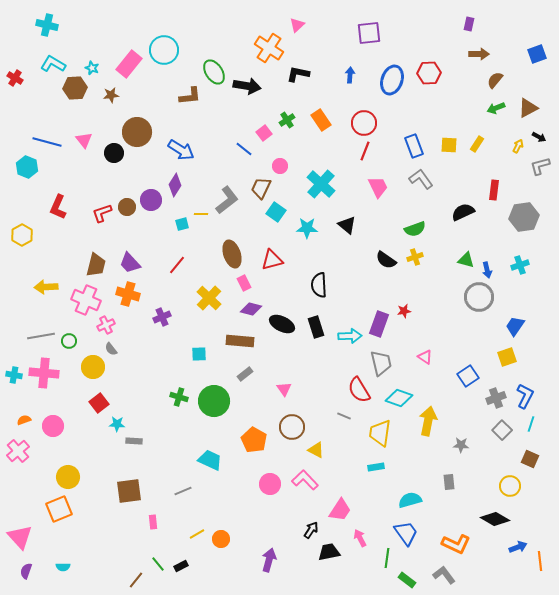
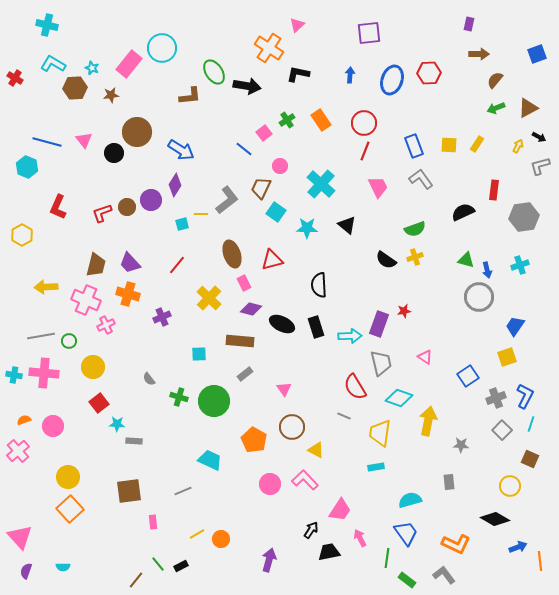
cyan circle at (164, 50): moved 2 px left, 2 px up
gray semicircle at (111, 349): moved 38 px right, 30 px down
red semicircle at (359, 390): moved 4 px left, 3 px up
orange square at (59, 509): moved 11 px right; rotated 20 degrees counterclockwise
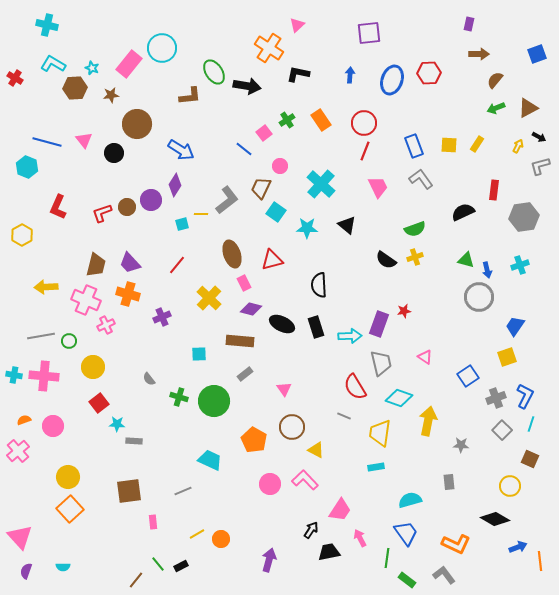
brown circle at (137, 132): moved 8 px up
pink cross at (44, 373): moved 3 px down
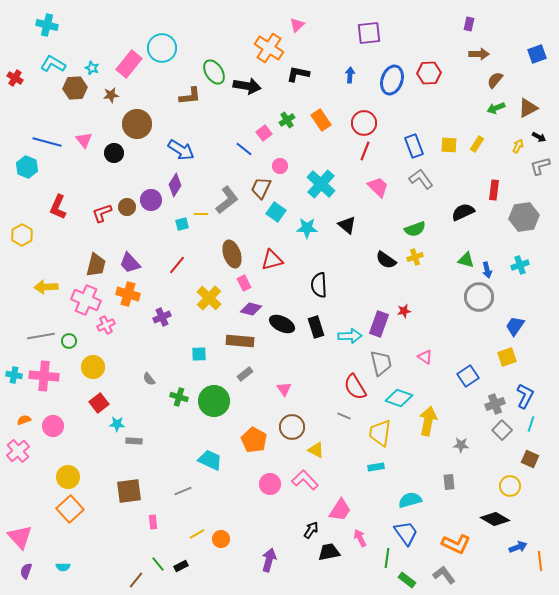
pink trapezoid at (378, 187): rotated 20 degrees counterclockwise
gray cross at (496, 398): moved 1 px left, 6 px down
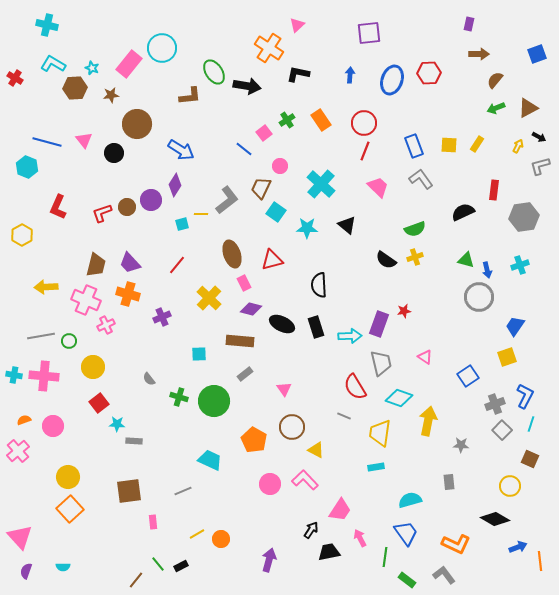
green line at (387, 558): moved 2 px left, 1 px up
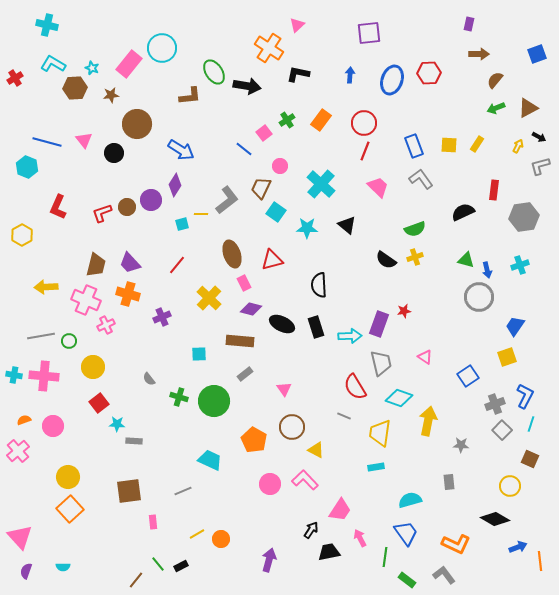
red cross at (15, 78): rotated 28 degrees clockwise
orange rectangle at (321, 120): rotated 70 degrees clockwise
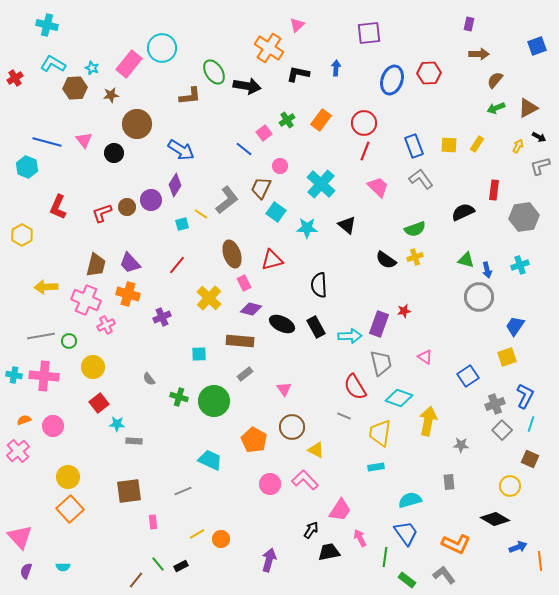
blue square at (537, 54): moved 8 px up
blue arrow at (350, 75): moved 14 px left, 7 px up
yellow line at (201, 214): rotated 32 degrees clockwise
black rectangle at (316, 327): rotated 10 degrees counterclockwise
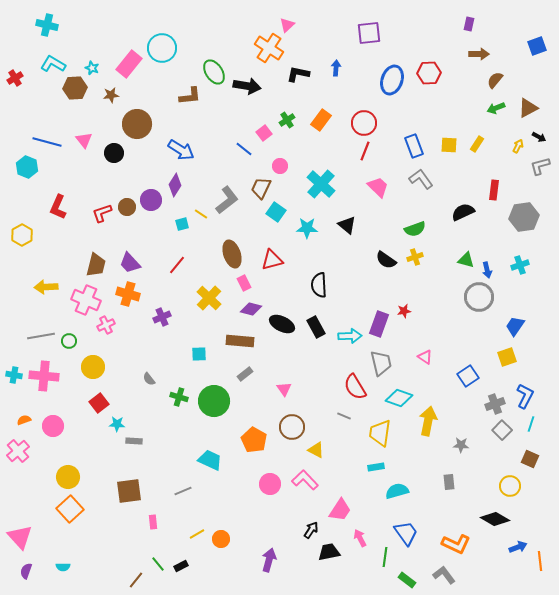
pink triangle at (297, 25): moved 10 px left
cyan semicircle at (410, 500): moved 13 px left, 9 px up
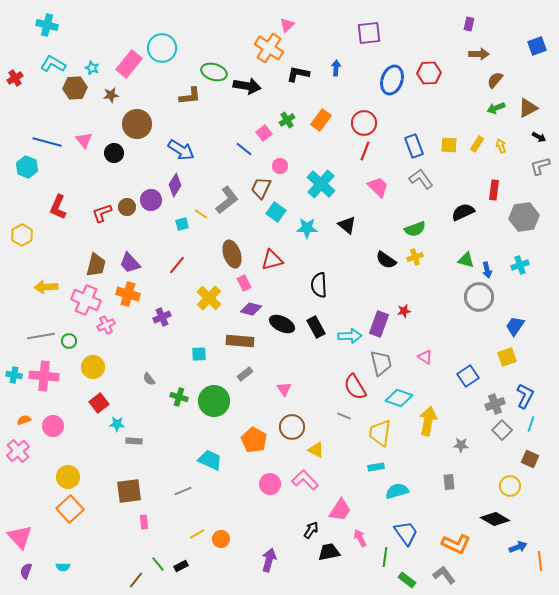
green ellipse at (214, 72): rotated 40 degrees counterclockwise
yellow arrow at (518, 146): moved 17 px left; rotated 48 degrees counterclockwise
pink rectangle at (153, 522): moved 9 px left
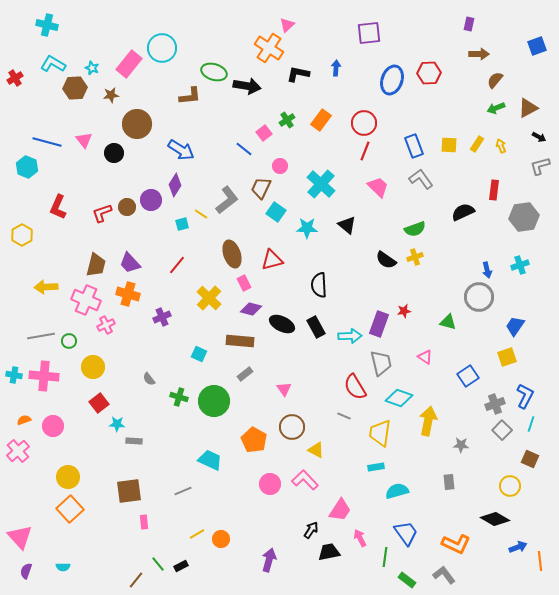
green triangle at (466, 260): moved 18 px left, 62 px down
cyan square at (199, 354): rotated 28 degrees clockwise
